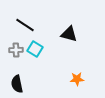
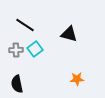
cyan square: rotated 21 degrees clockwise
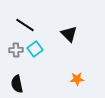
black triangle: rotated 30 degrees clockwise
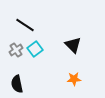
black triangle: moved 4 px right, 11 px down
gray cross: rotated 32 degrees counterclockwise
orange star: moved 3 px left
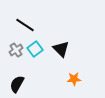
black triangle: moved 12 px left, 4 px down
black semicircle: rotated 42 degrees clockwise
